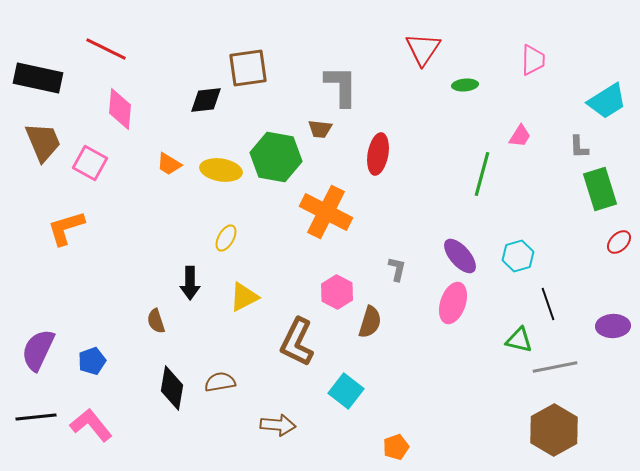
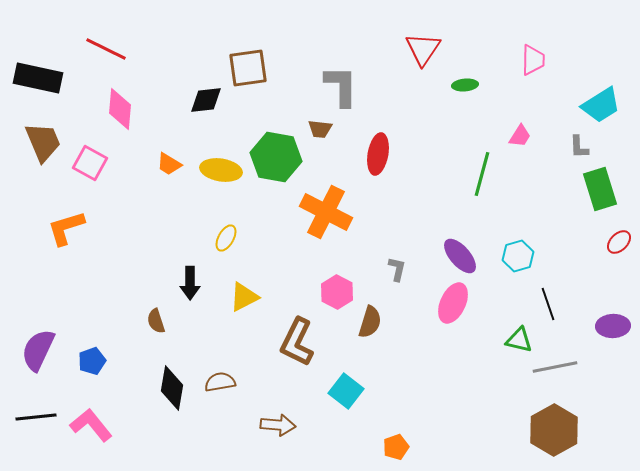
cyan trapezoid at (607, 101): moved 6 px left, 4 px down
pink ellipse at (453, 303): rotated 6 degrees clockwise
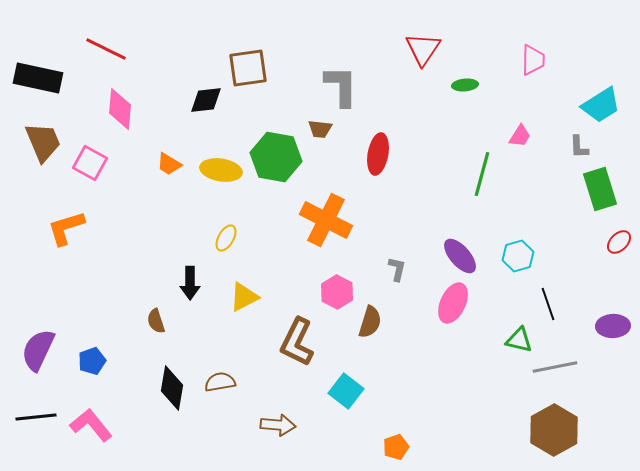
orange cross at (326, 212): moved 8 px down
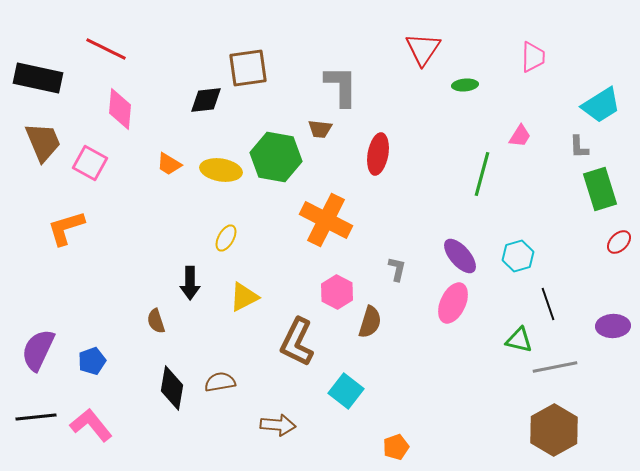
pink trapezoid at (533, 60): moved 3 px up
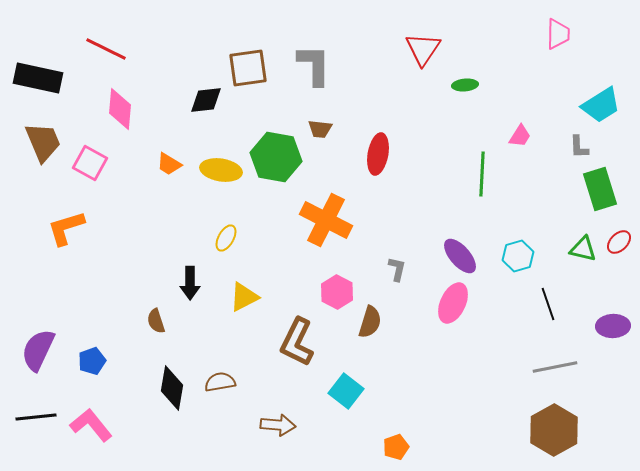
pink trapezoid at (533, 57): moved 25 px right, 23 px up
gray L-shape at (341, 86): moved 27 px left, 21 px up
green line at (482, 174): rotated 12 degrees counterclockwise
green triangle at (519, 340): moved 64 px right, 91 px up
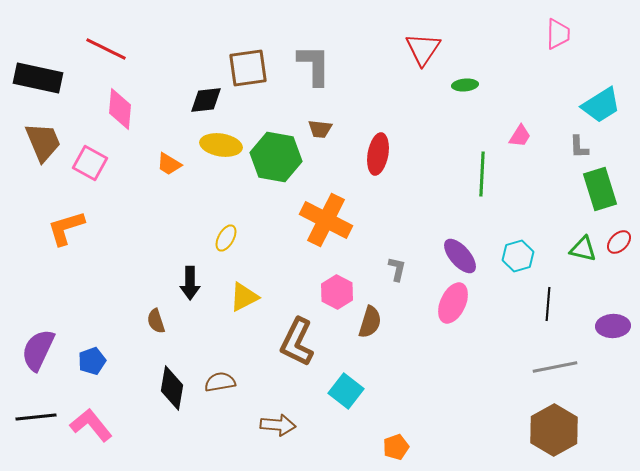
yellow ellipse at (221, 170): moved 25 px up
black line at (548, 304): rotated 24 degrees clockwise
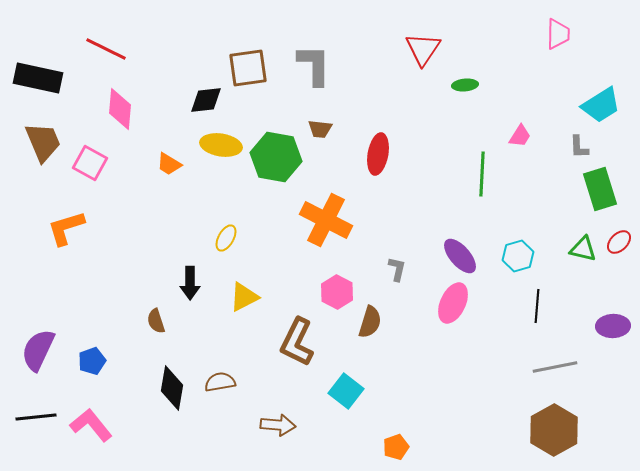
black line at (548, 304): moved 11 px left, 2 px down
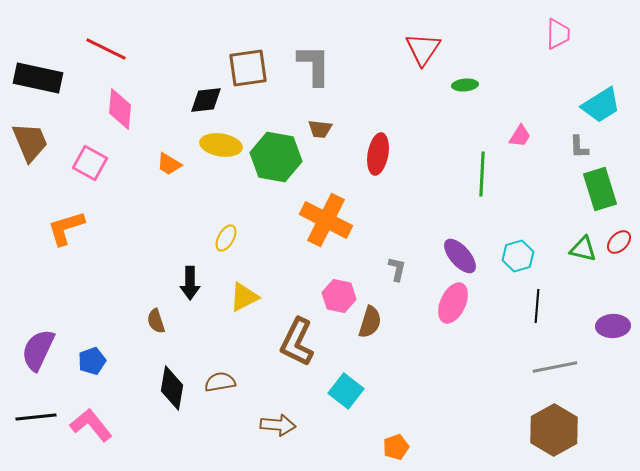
brown trapezoid at (43, 142): moved 13 px left
pink hexagon at (337, 292): moved 2 px right, 4 px down; rotated 16 degrees counterclockwise
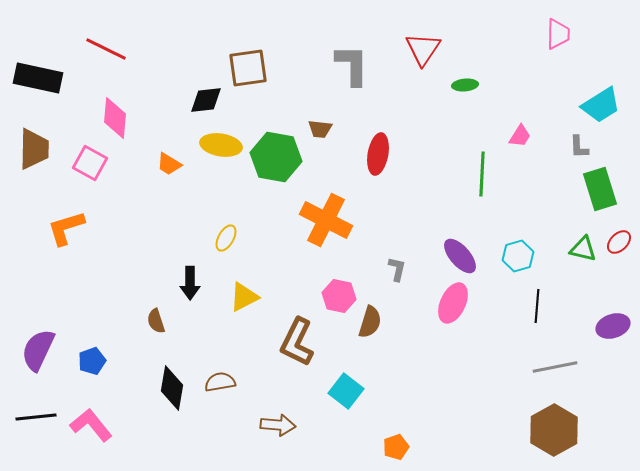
gray L-shape at (314, 65): moved 38 px right
pink diamond at (120, 109): moved 5 px left, 9 px down
brown trapezoid at (30, 142): moved 4 px right, 7 px down; rotated 24 degrees clockwise
purple ellipse at (613, 326): rotated 16 degrees counterclockwise
